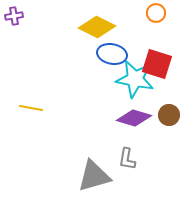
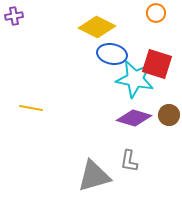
gray L-shape: moved 2 px right, 2 px down
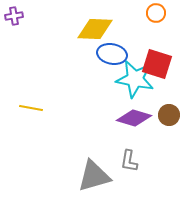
yellow diamond: moved 2 px left, 2 px down; rotated 24 degrees counterclockwise
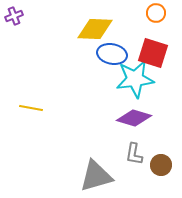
purple cross: rotated 12 degrees counterclockwise
red square: moved 4 px left, 11 px up
cyan star: rotated 18 degrees counterclockwise
brown circle: moved 8 px left, 50 px down
gray L-shape: moved 5 px right, 7 px up
gray triangle: moved 2 px right
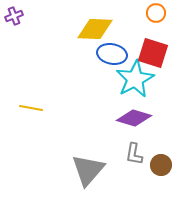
cyan star: rotated 21 degrees counterclockwise
gray triangle: moved 8 px left, 6 px up; rotated 33 degrees counterclockwise
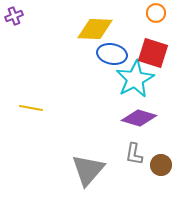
purple diamond: moved 5 px right
